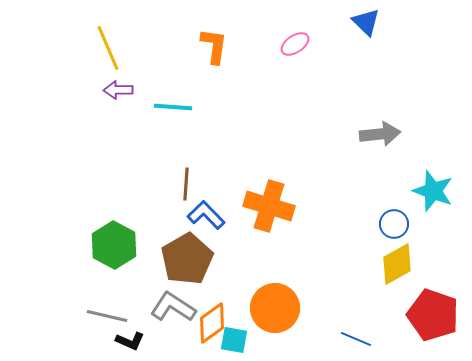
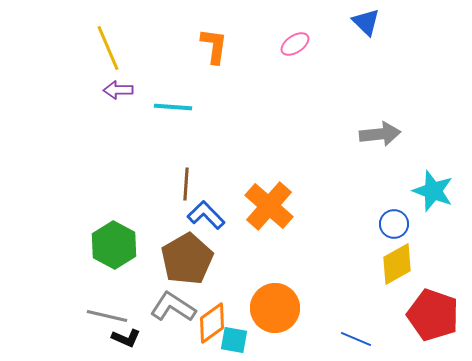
orange cross: rotated 24 degrees clockwise
black L-shape: moved 4 px left, 3 px up
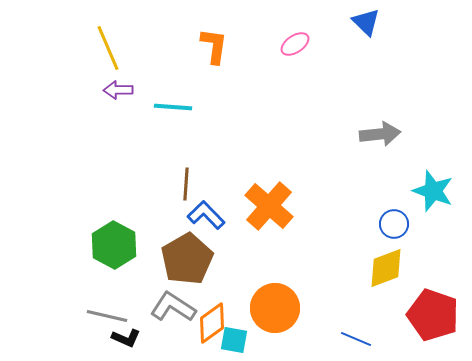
yellow diamond: moved 11 px left, 4 px down; rotated 9 degrees clockwise
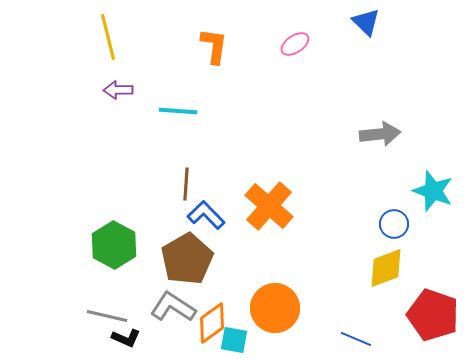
yellow line: moved 11 px up; rotated 9 degrees clockwise
cyan line: moved 5 px right, 4 px down
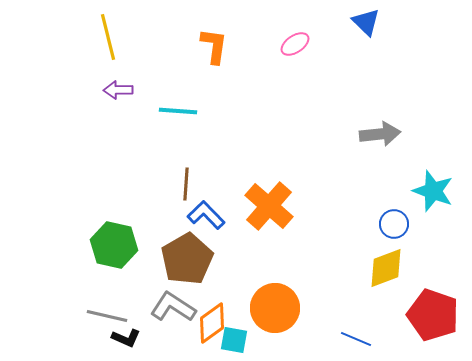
green hexagon: rotated 15 degrees counterclockwise
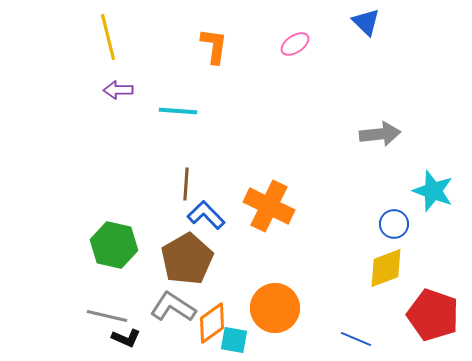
orange cross: rotated 15 degrees counterclockwise
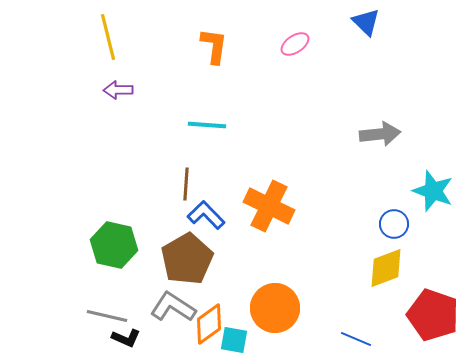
cyan line: moved 29 px right, 14 px down
orange diamond: moved 3 px left, 1 px down
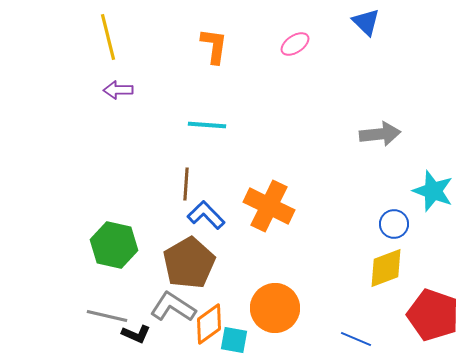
brown pentagon: moved 2 px right, 4 px down
black L-shape: moved 10 px right, 4 px up
